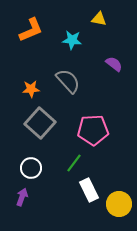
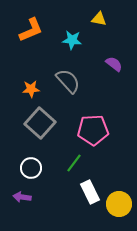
white rectangle: moved 1 px right, 2 px down
purple arrow: rotated 102 degrees counterclockwise
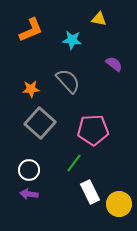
white circle: moved 2 px left, 2 px down
purple arrow: moved 7 px right, 3 px up
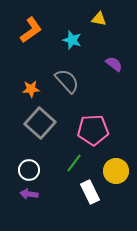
orange L-shape: rotated 12 degrees counterclockwise
cyan star: rotated 12 degrees clockwise
gray semicircle: moved 1 px left
yellow circle: moved 3 px left, 33 px up
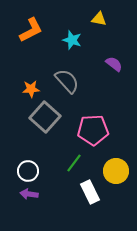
orange L-shape: rotated 8 degrees clockwise
gray square: moved 5 px right, 6 px up
white circle: moved 1 px left, 1 px down
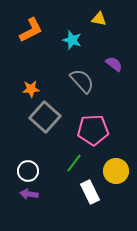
gray semicircle: moved 15 px right
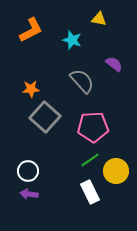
pink pentagon: moved 3 px up
green line: moved 16 px right, 3 px up; rotated 18 degrees clockwise
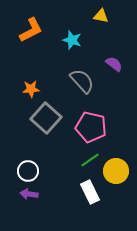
yellow triangle: moved 2 px right, 3 px up
gray square: moved 1 px right, 1 px down
pink pentagon: moved 2 px left; rotated 16 degrees clockwise
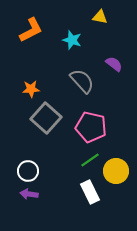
yellow triangle: moved 1 px left, 1 px down
